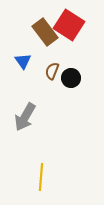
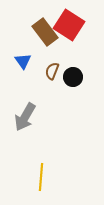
black circle: moved 2 px right, 1 px up
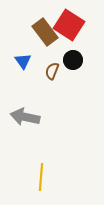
black circle: moved 17 px up
gray arrow: rotated 72 degrees clockwise
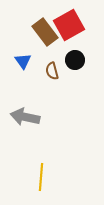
red square: rotated 28 degrees clockwise
black circle: moved 2 px right
brown semicircle: rotated 36 degrees counterclockwise
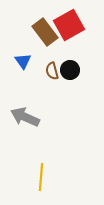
black circle: moved 5 px left, 10 px down
gray arrow: rotated 12 degrees clockwise
